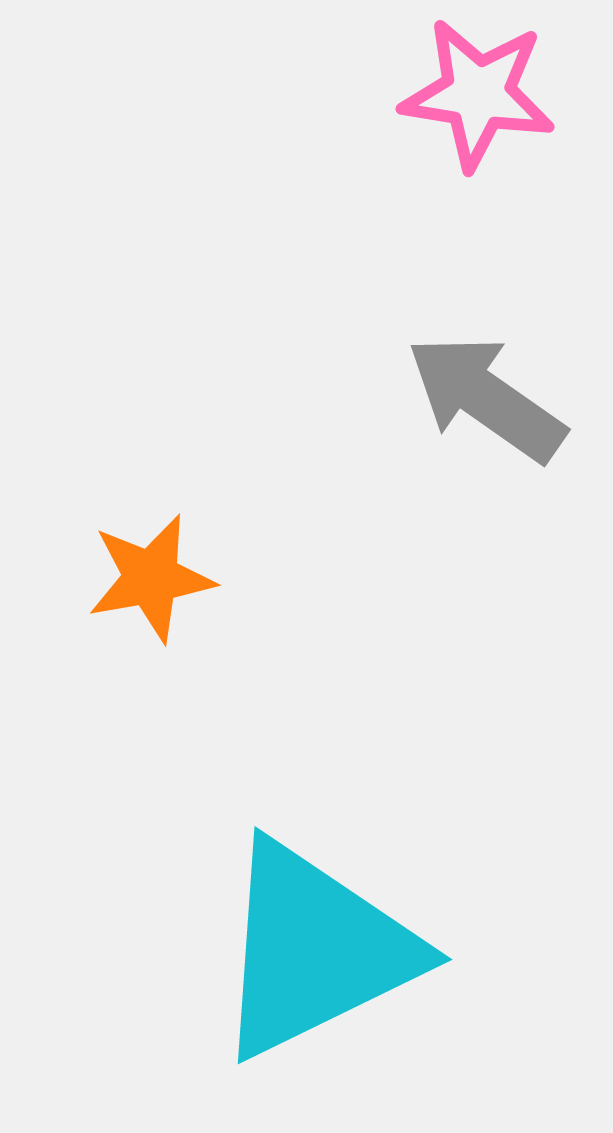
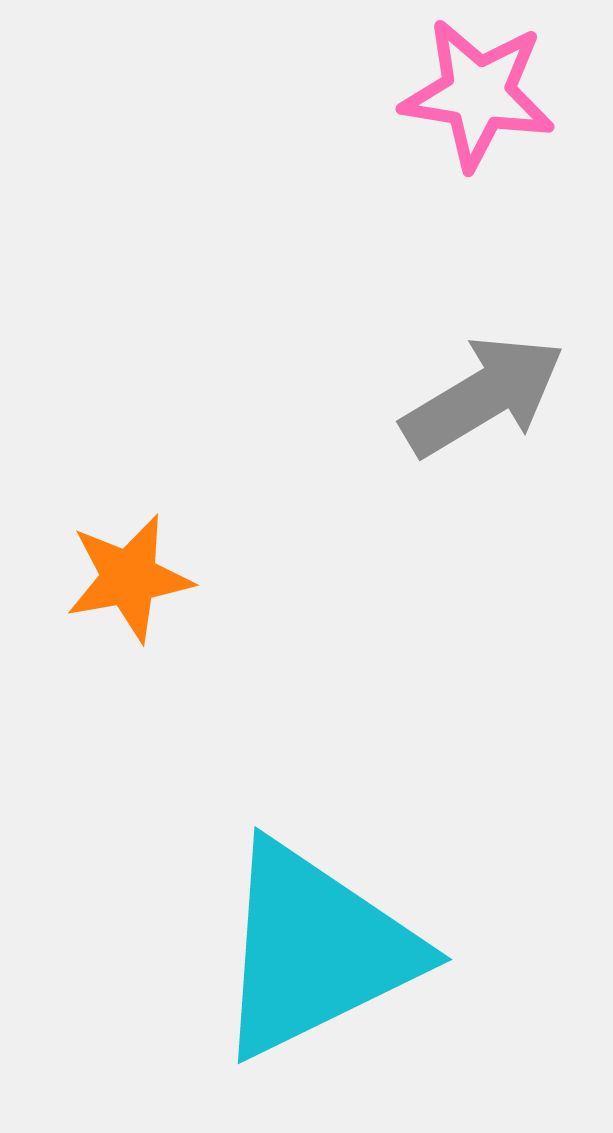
gray arrow: moved 3 px left, 2 px up; rotated 114 degrees clockwise
orange star: moved 22 px left
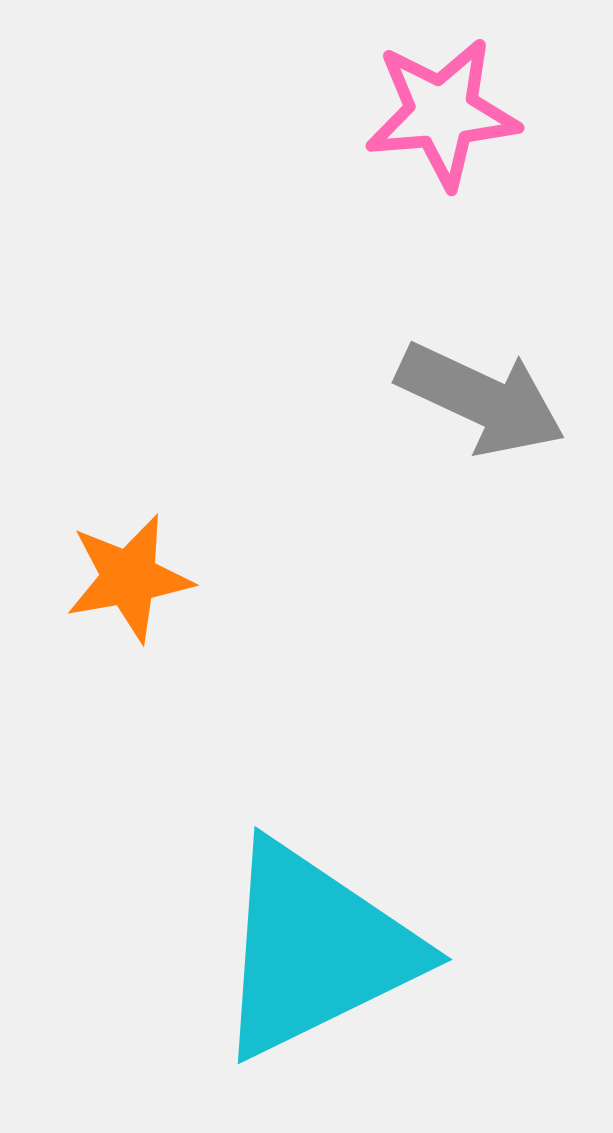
pink star: moved 36 px left, 19 px down; rotated 14 degrees counterclockwise
gray arrow: moved 2 px left, 3 px down; rotated 56 degrees clockwise
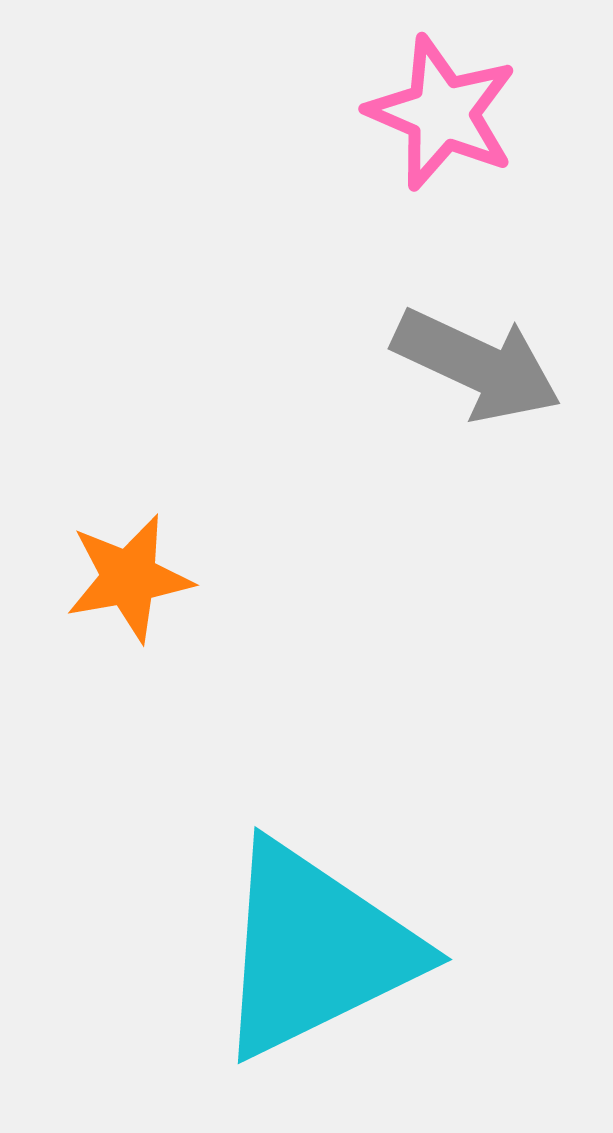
pink star: rotated 28 degrees clockwise
gray arrow: moved 4 px left, 34 px up
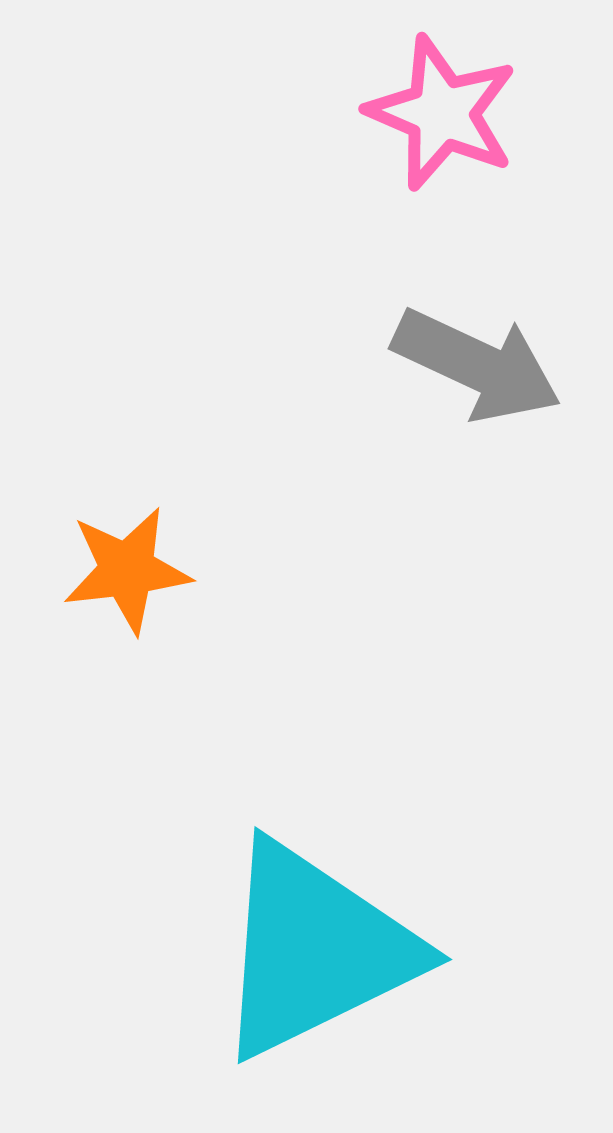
orange star: moved 2 px left, 8 px up; rotated 3 degrees clockwise
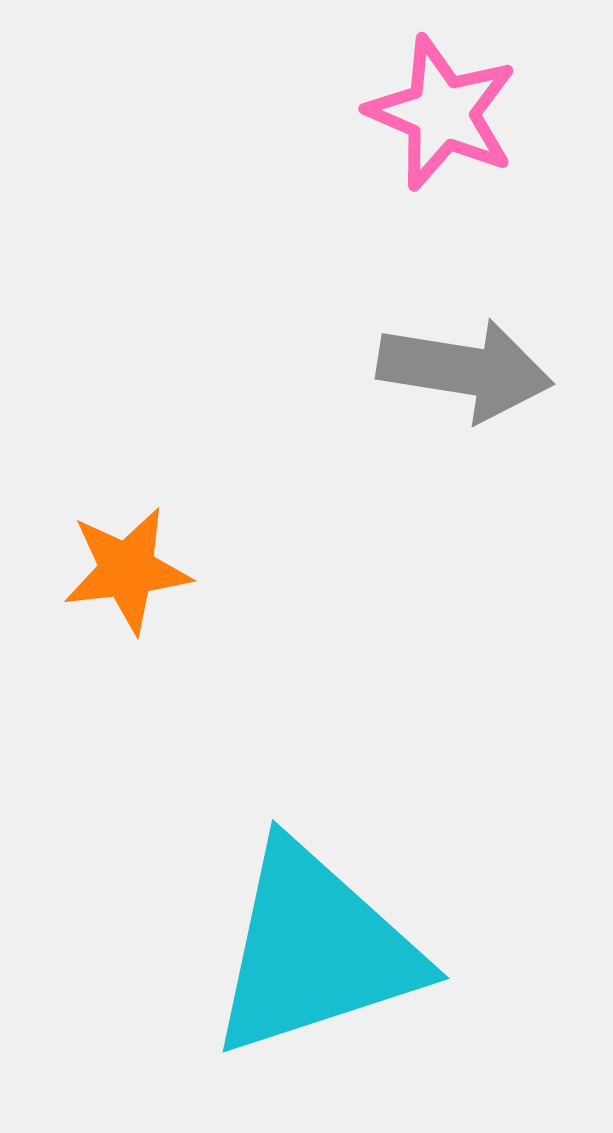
gray arrow: moved 12 px left, 5 px down; rotated 16 degrees counterclockwise
cyan triangle: rotated 8 degrees clockwise
